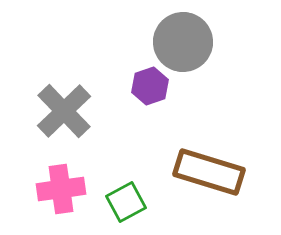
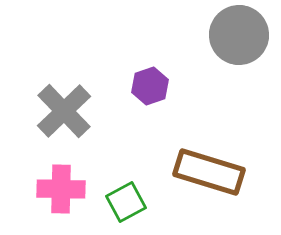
gray circle: moved 56 px right, 7 px up
pink cross: rotated 9 degrees clockwise
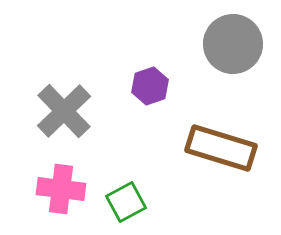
gray circle: moved 6 px left, 9 px down
brown rectangle: moved 12 px right, 24 px up
pink cross: rotated 6 degrees clockwise
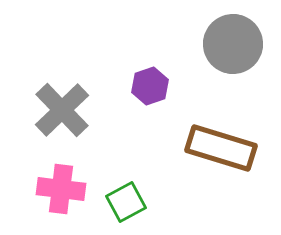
gray cross: moved 2 px left, 1 px up
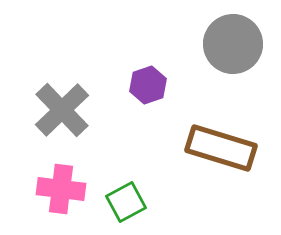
purple hexagon: moved 2 px left, 1 px up
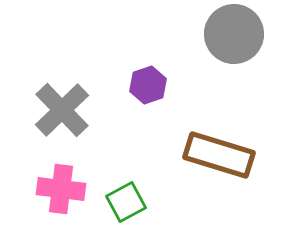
gray circle: moved 1 px right, 10 px up
brown rectangle: moved 2 px left, 7 px down
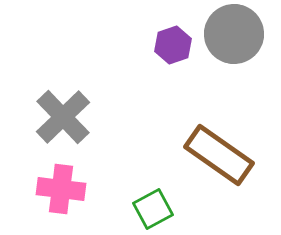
purple hexagon: moved 25 px right, 40 px up
gray cross: moved 1 px right, 7 px down
brown rectangle: rotated 18 degrees clockwise
green square: moved 27 px right, 7 px down
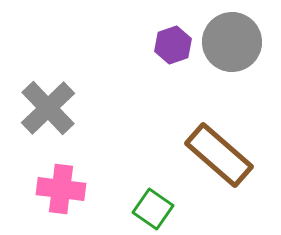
gray circle: moved 2 px left, 8 px down
gray cross: moved 15 px left, 9 px up
brown rectangle: rotated 6 degrees clockwise
green square: rotated 27 degrees counterclockwise
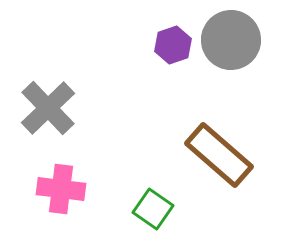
gray circle: moved 1 px left, 2 px up
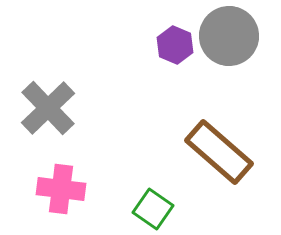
gray circle: moved 2 px left, 4 px up
purple hexagon: moved 2 px right; rotated 18 degrees counterclockwise
brown rectangle: moved 3 px up
